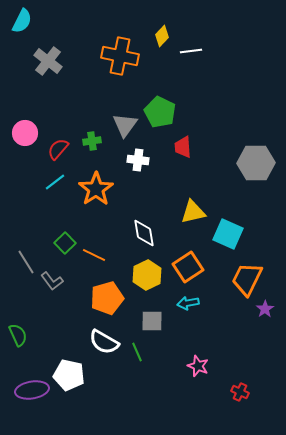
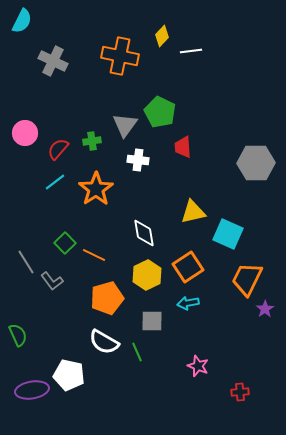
gray cross: moved 5 px right; rotated 12 degrees counterclockwise
red cross: rotated 30 degrees counterclockwise
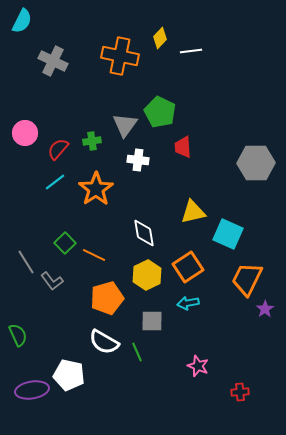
yellow diamond: moved 2 px left, 2 px down
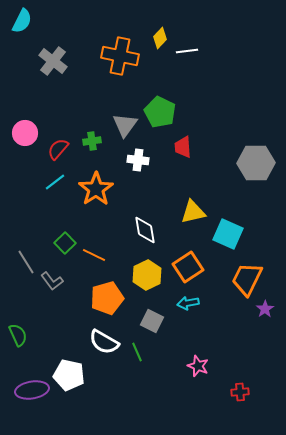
white line: moved 4 px left
gray cross: rotated 12 degrees clockwise
white diamond: moved 1 px right, 3 px up
gray square: rotated 25 degrees clockwise
